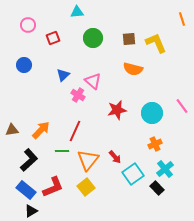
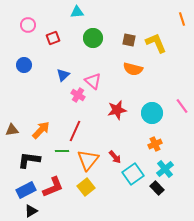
brown square: moved 1 px down; rotated 16 degrees clockwise
black L-shape: rotated 130 degrees counterclockwise
blue rectangle: rotated 66 degrees counterclockwise
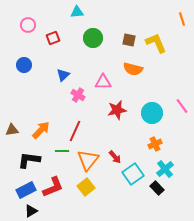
pink triangle: moved 10 px right, 1 px down; rotated 42 degrees counterclockwise
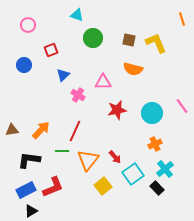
cyan triangle: moved 3 px down; rotated 24 degrees clockwise
red square: moved 2 px left, 12 px down
yellow square: moved 17 px right, 1 px up
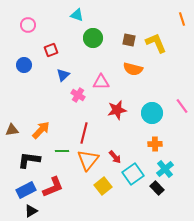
pink triangle: moved 2 px left
red line: moved 9 px right, 2 px down; rotated 10 degrees counterclockwise
orange cross: rotated 24 degrees clockwise
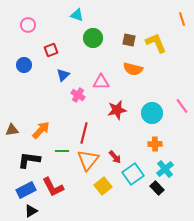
red L-shape: rotated 85 degrees clockwise
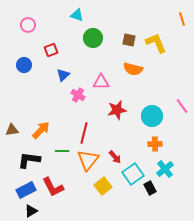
cyan circle: moved 3 px down
black rectangle: moved 7 px left; rotated 16 degrees clockwise
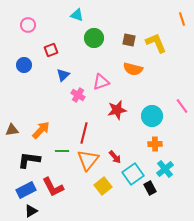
green circle: moved 1 px right
pink triangle: rotated 18 degrees counterclockwise
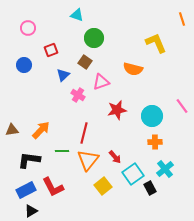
pink circle: moved 3 px down
brown square: moved 44 px left, 22 px down; rotated 24 degrees clockwise
orange cross: moved 2 px up
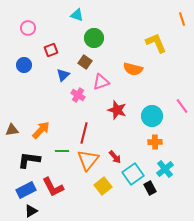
red star: rotated 30 degrees clockwise
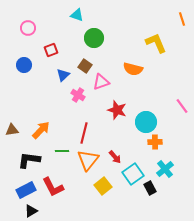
brown square: moved 4 px down
cyan circle: moved 6 px left, 6 px down
